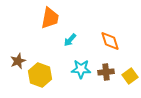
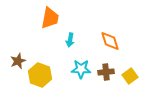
cyan arrow: rotated 32 degrees counterclockwise
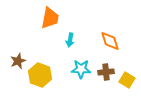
yellow square: moved 3 px left, 4 px down; rotated 21 degrees counterclockwise
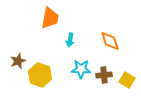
brown cross: moved 2 px left, 3 px down
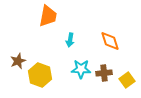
orange trapezoid: moved 2 px left, 2 px up
brown cross: moved 2 px up
yellow square: rotated 21 degrees clockwise
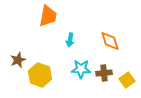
brown star: moved 1 px up
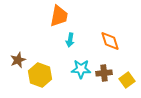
orange trapezoid: moved 11 px right
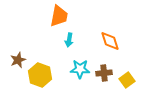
cyan arrow: moved 1 px left
cyan star: moved 1 px left
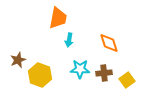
orange trapezoid: moved 1 px left, 2 px down
orange diamond: moved 1 px left, 2 px down
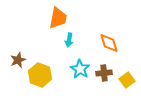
cyan star: rotated 30 degrees clockwise
